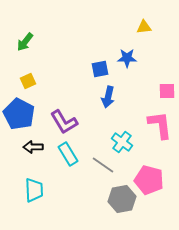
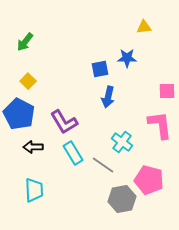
yellow square: rotated 21 degrees counterclockwise
cyan rectangle: moved 5 px right, 1 px up
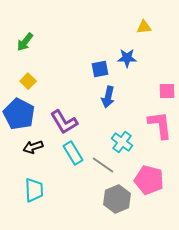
black arrow: rotated 18 degrees counterclockwise
gray hexagon: moved 5 px left; rotated 12 degrees counterclockwise
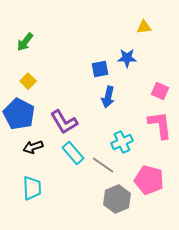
pink square: moved 7 px left; rotated 24 degrees clockwise
cyan cross: rotated 30 degrees clockwise
cyan rectangle: rotated 10 degrees counterclockwise
cyan trapezoid: moved 2 px left, 2 px up
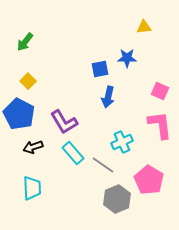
pink pentagon: rotated 16 degrees clockwise
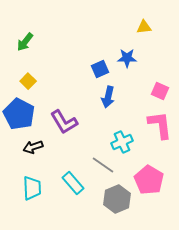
blue square: rotated 12 degrees counterclockwise
cyan rectangle: moved 30 px down
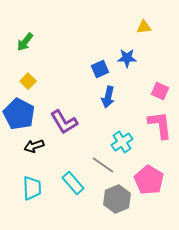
cyan cross: rotated 10 degrees counterclockwise
black arrow: moved 1 px right, 1 px up
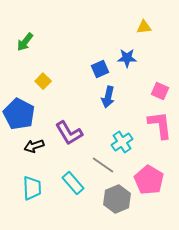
yellow square: moved 15 px right
purple L-shape: moved 5 px right, 11 px down
